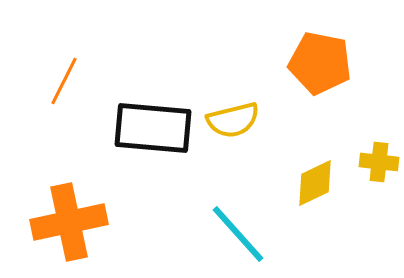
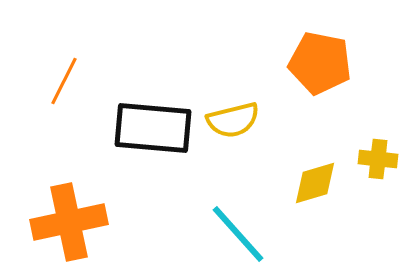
yellow cross: moved 1 px left, 3 px up
yellow diamond: rotated 9 degrees clockwise
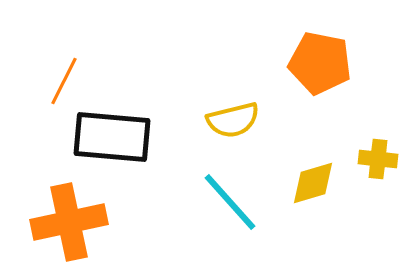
black rectangle: moved 41 px left, 9 px down
yellow diamond: moved 2 px left
cyan line: moved 8 px left, 32 px up
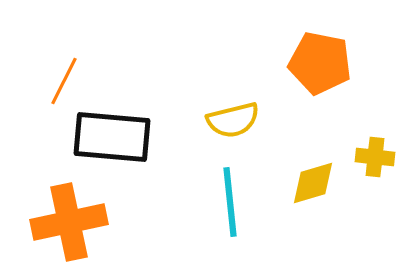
yellow cross: moved 3 px left, 2 px up
cyan line: rotated 36 degrees clockwise
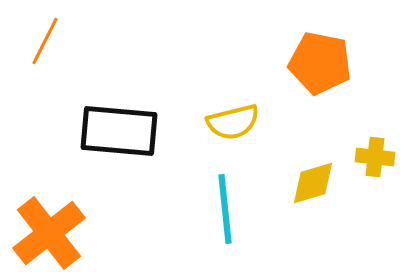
orange line: moved 19 px left, 40 px up
yellow semicircle: moved 2 px down
black rectangle: moved 7 px right, 6 px up
cyan line: moved 5 px left, 7 px down
orange cross: moved 20 px left, 11 px down; rotated 26 degrees counterclockwise
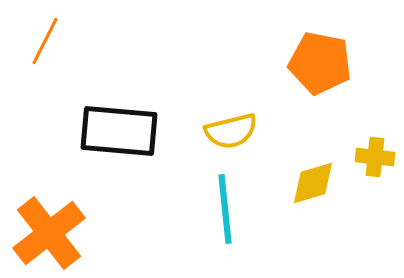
yellow semicircle: moved 2 px left, 9 px down
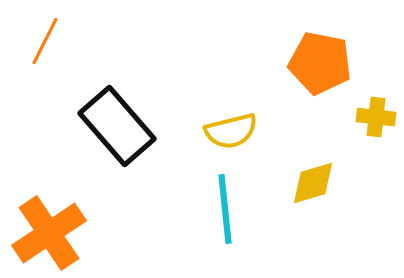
black rectangle: moved 2 px left, 5 px up; rotated 44 degrees clockwise
yellow cross: moved 1 px right, 40 px up
orange cross: rotated 4 degrees clockwise
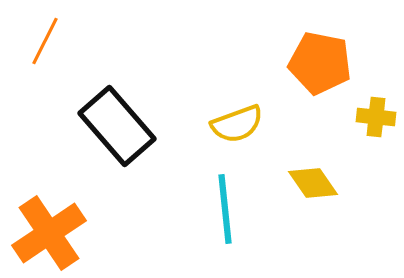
yellow semicircle: moved 6 px right, 7 px up; rotated 6 degrees counterclockwise
yellow diamond: rotated 72 degrees clockwise
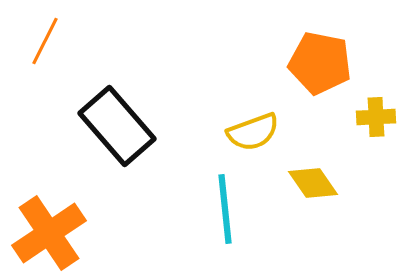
yellow cross: rotated 9 degrees counterclockwise
yellow semicircle: moved 16 px right, 8 px down
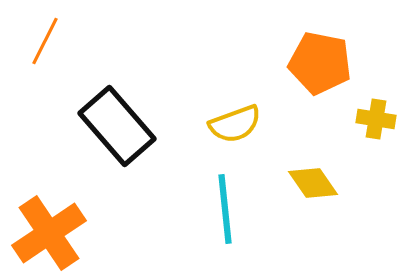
yellow cross: moved 2 px down; rotated 12 degrees clockwise
yellow semicircle: moved 18 px left, 8 px up
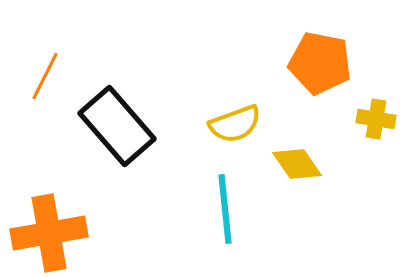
orange line: moved 35 px down
yellow diamond: moved 16 px left, 19 px up
orange cross: rotated 24 degrees clockwise
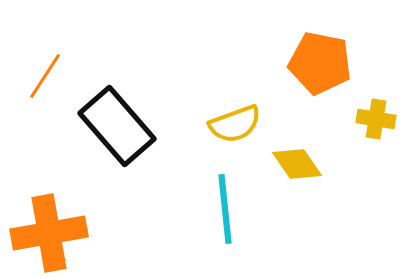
orange line: rotated 6 degrees clockwise
